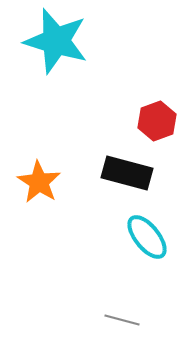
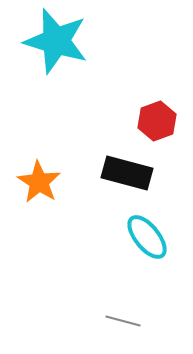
gray line: moved 1 px right, 1 px down
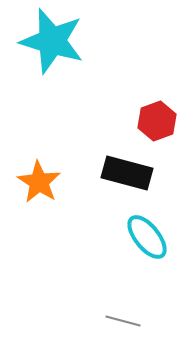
cyan star: moved 4 px left
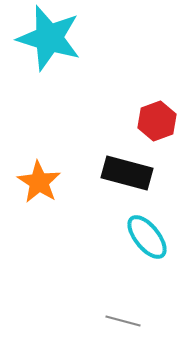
cyan star: moved 3 px left, 3 px up
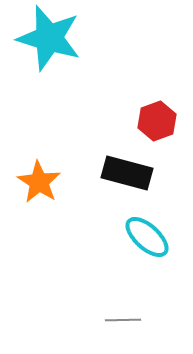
cyan ellipse: rotated 9 degrees counterclockwise
gray line: moved 1 px up; rotated 16 degrees counterclockwise
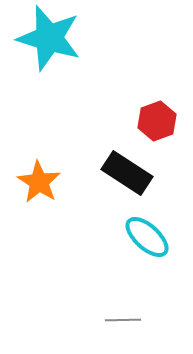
black rectangle: rotated 18 degrees clockwise
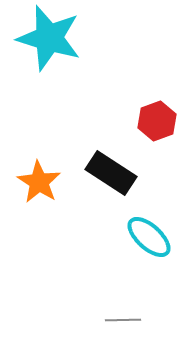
black rectangle: moved 16 px left
cyan ellipse: moved 2 px right
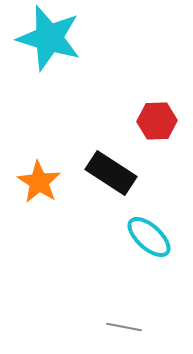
red hexagon: rotated 18 degrees clockwise
gray line: moved 1 px right, 7 px down; rotated 12 degrees clockwise
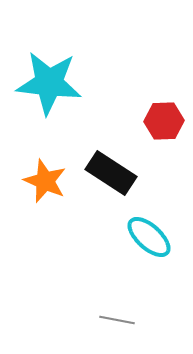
cyan star: moved 45 px down; rotated 10 degrees counterclockwise
red hexagon: moved 7 px right
orange star: moved 6 px right, 1 px up; rotated 9 degrees counterclockwise
gray line: moved 7 px left, 7 px up
